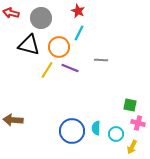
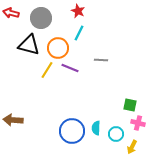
orange circle: moved 1 px left, 1 px down
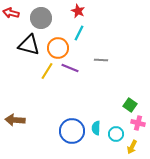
yellow line: moved 1 px down
green square: rotated 24 degrees clockwise
brown arrow: moved 2 px right
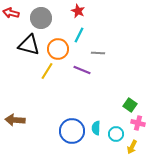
cyan line: moved 2 px down
orange circle: moved 1 px down
gray line: moved 3 px left, 7 px up
purple line: moved 12 px right, 2 px down
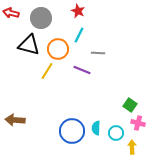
cyan circle: moved 1 px up
yellow arrow: rotated 152 degrees clockwise
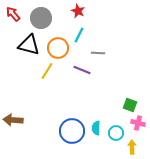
red arrow: moved 2 px right, 1 px down; rotated 35 degrees clockwise
orange circle: moved 1 px up
green square: rotated 16 degrees counterclockwise
brown arrow: moved 2 px left
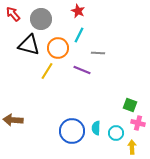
gray circle: moved 1 px down
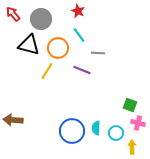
cyan line: rotated 63 degrees counterclockwise
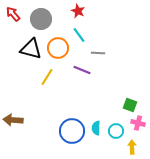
black triangle: moved 2 px right, 4 px down
yellow line: moved 6 px down
cyan circle: moved 2 px up
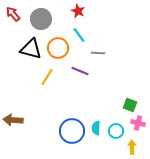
purple line: moved 2 px left, 1 px down
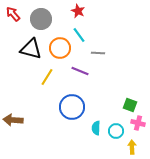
orange circle: moved 2 px right
blue circle: moved 24 px up
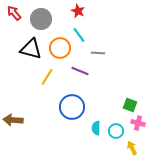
red arrow: moved 1 px right, 1 px up
yellow arrow: moved 1 px down; rotated 24 degrees counterclockwise
